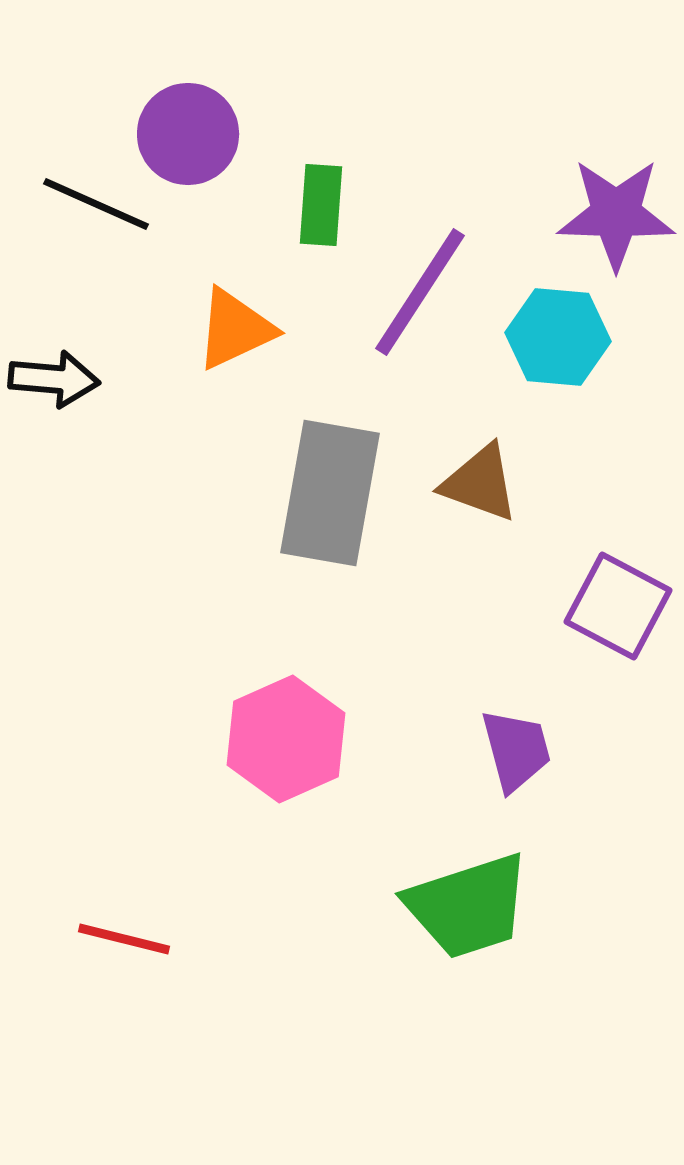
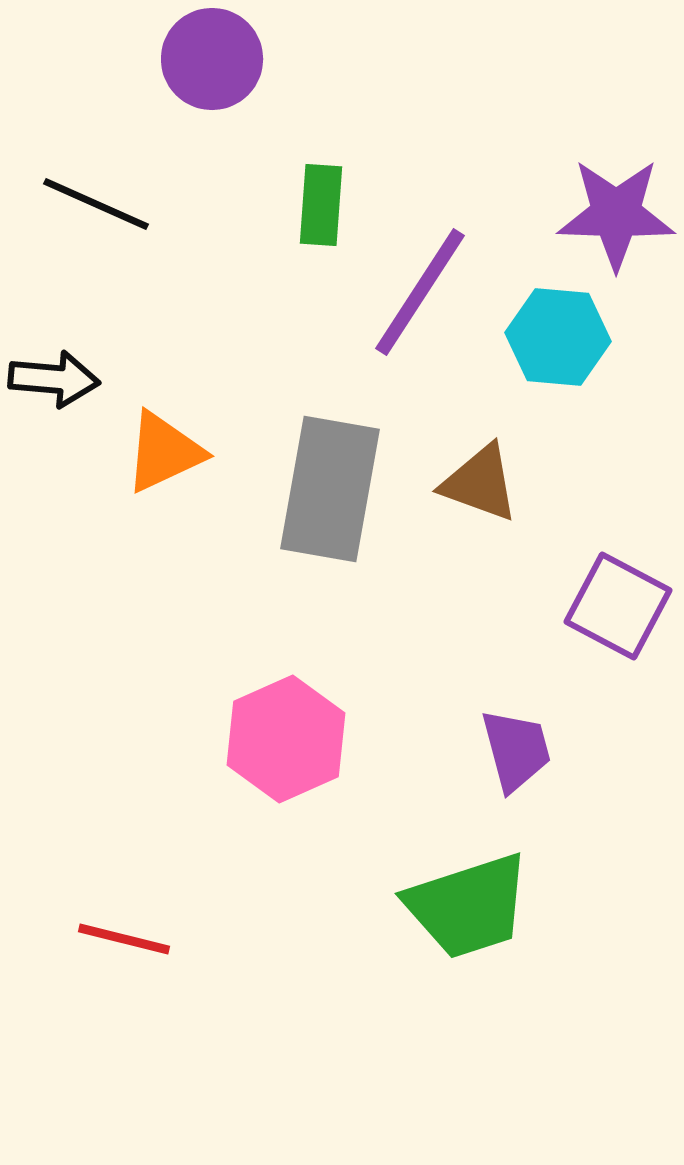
purple circle: moved 24 px right, 75 px up
orange triangle: moved 71 px left, 123 px down
gray rectangle: moved 4 px up
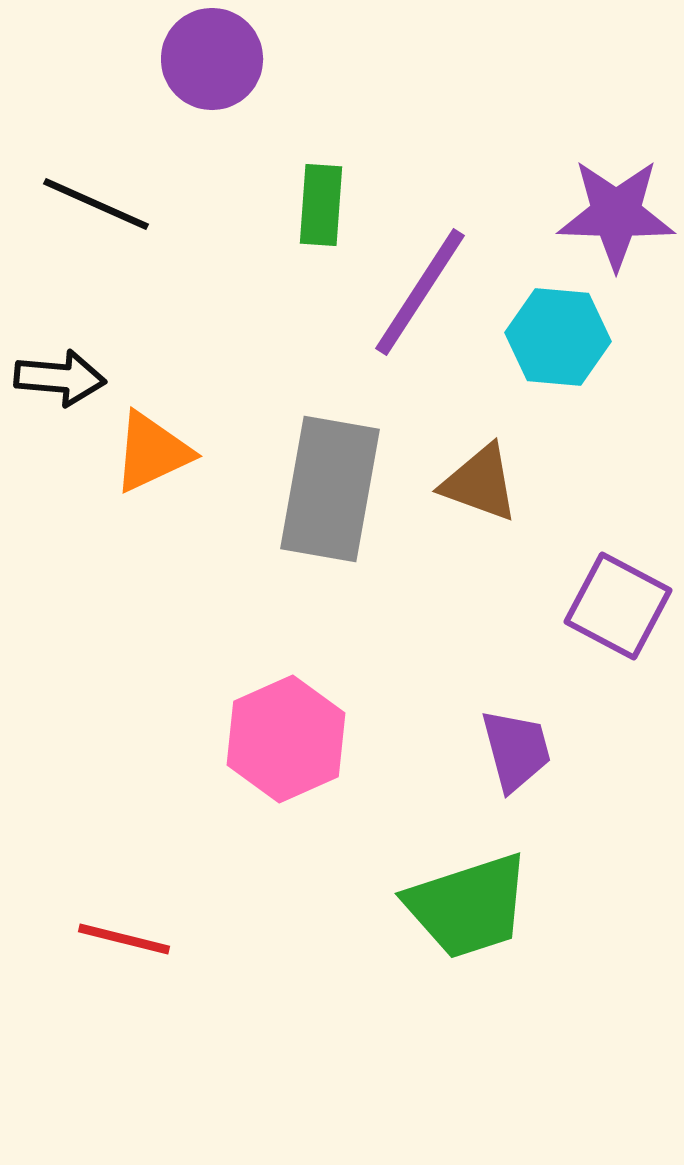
black arrow: moved 6 px right, 1 px up
orange triangle: moved 12 px left
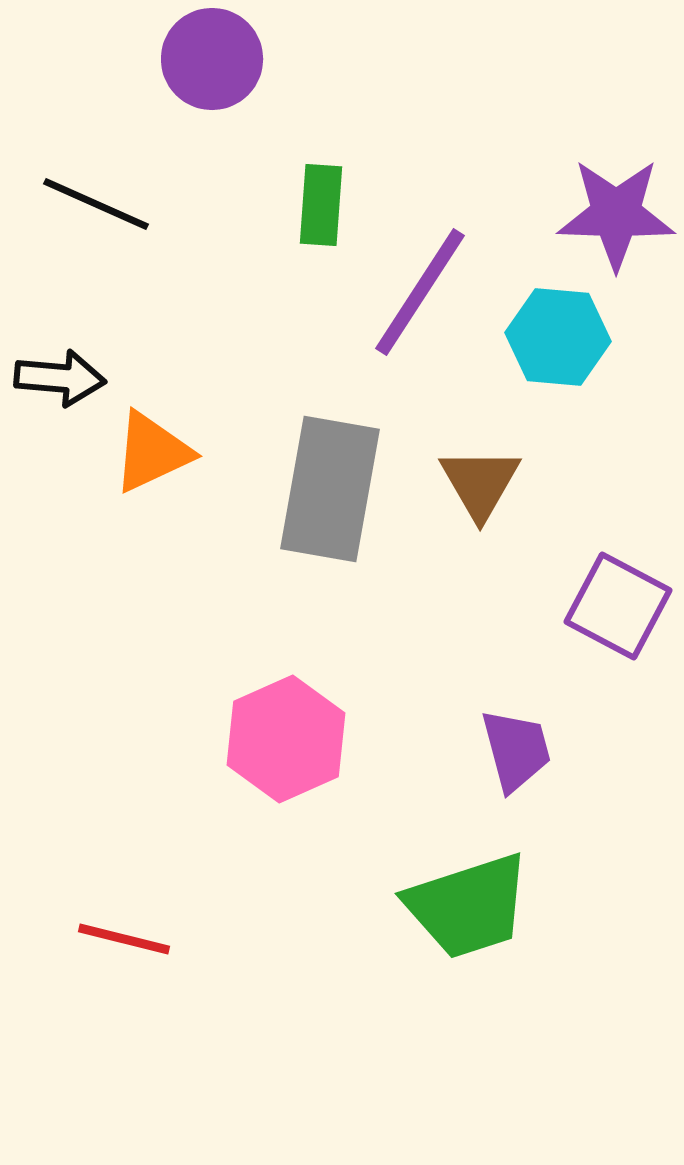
brown triangle: rotated 40 degrees clockwise
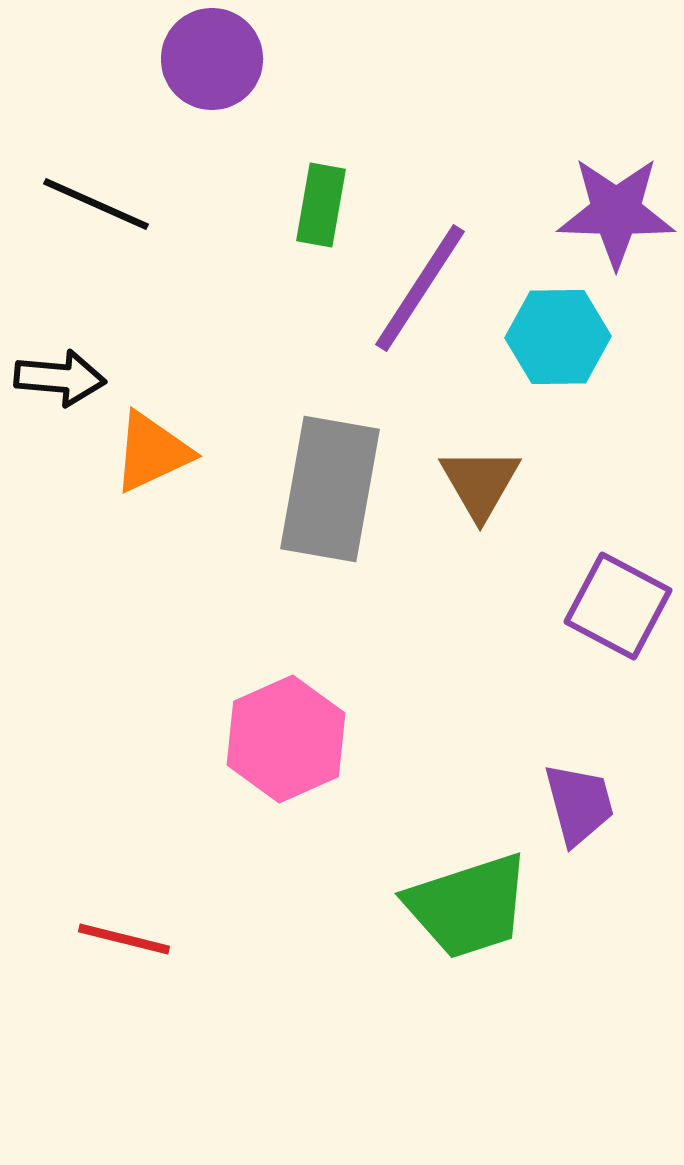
green rectangle: rotated 6 degrees clockwise
purple star: moved 2 px up
purple line: moved 4 px up
cyan hexagon: rotated 6 degrees counterclockwise
purple trapezoid: moved 63 px right, 54 px down
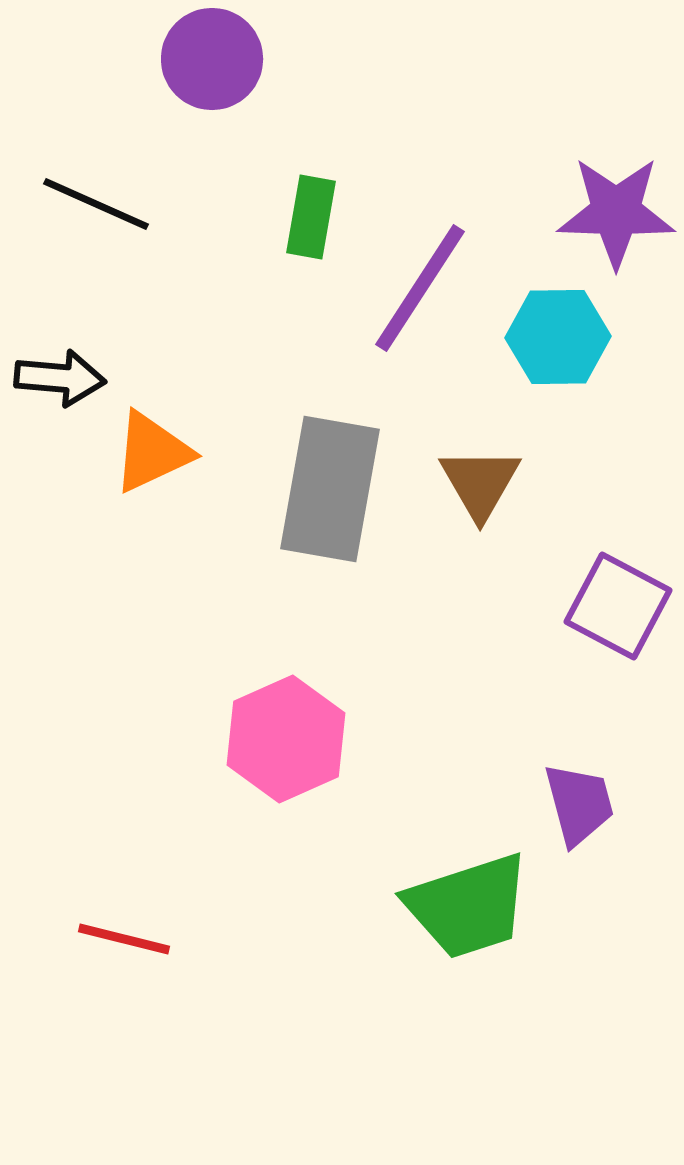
green rectangle: moved 10 px left, 12 px down
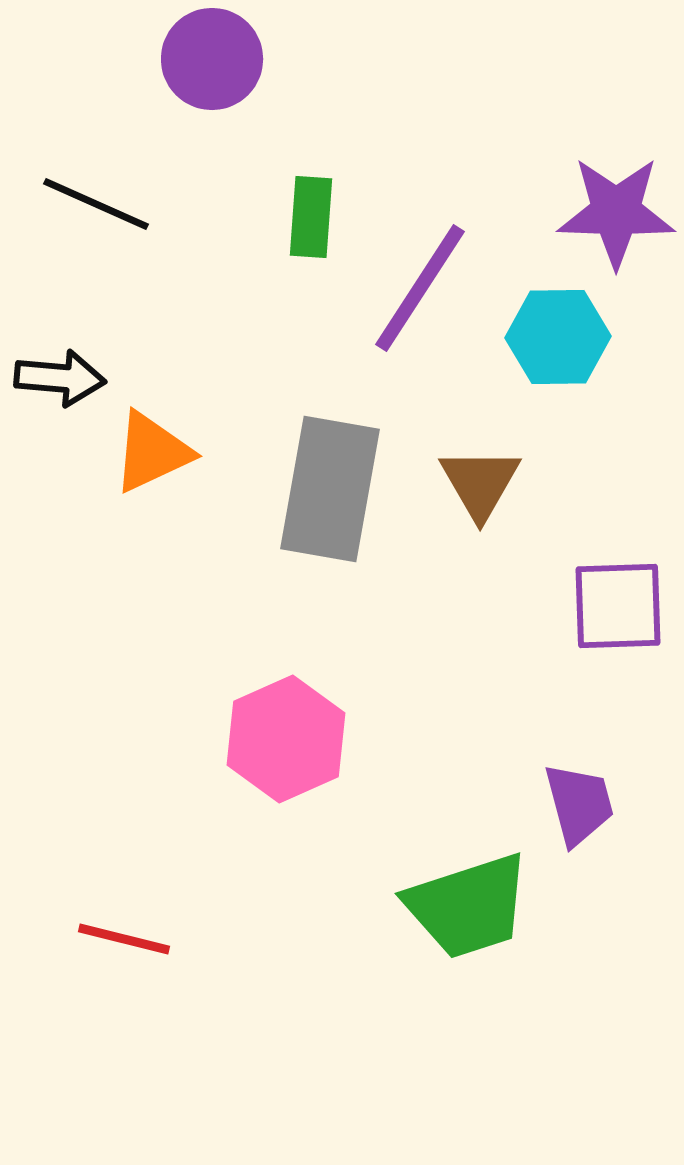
green rectangle: rotated 6 degrees counterclockwise
purple square: rotated 30 degrees counterclockwise
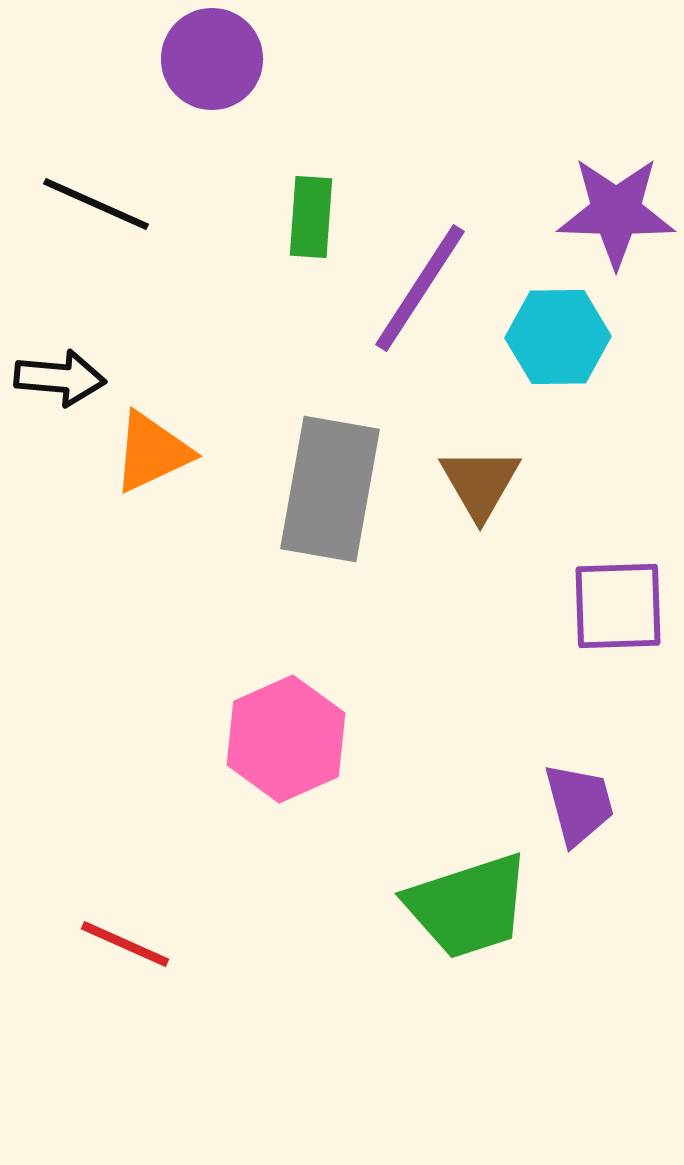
red line: moved 1 px right, 5 px down; rotated 10 degrees clockwise
